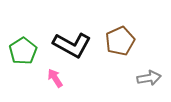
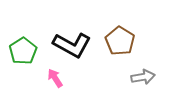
brown pentagon: rotated 16 degrees counterclockwise
gray arrow: moved 6 px left, 1 px up
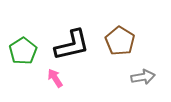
black L-shape: rotated 42 degrees counterclockwise
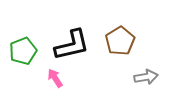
brown pentagon: rotated 8 degrees clockwise
green pentagon: rotated 12 degrees clockwise
gray arrow: moved 3 px right
